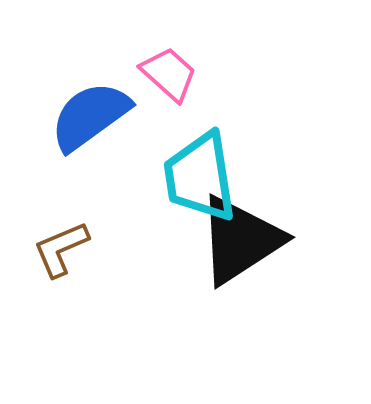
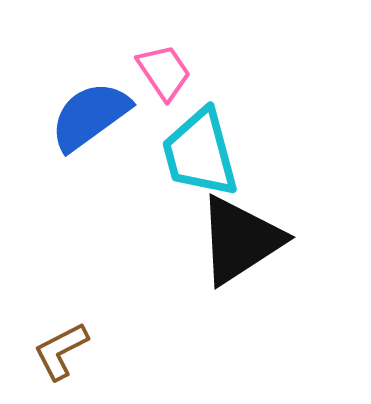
pink trapezoid: moved 5 px left, 2 px up; rotated 14 degrees clockwise
cyan trapezoid: moved 24 px up; rotated 6 degrees counterclockwise
brown L-shape: moved 102 px down; rotated 4 degrees counterclockwise
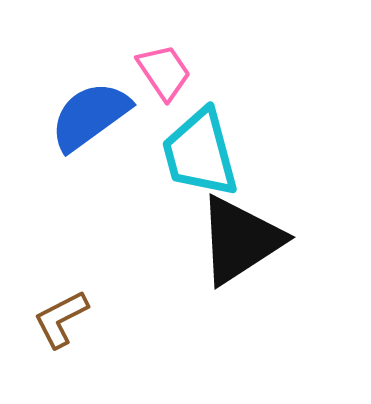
brown L-shape: moved 32 px up
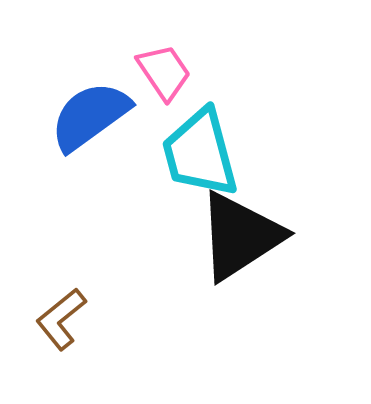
black triangle: moved 4 px up
brown L-shape: rotated 12 degrees counterclockwise
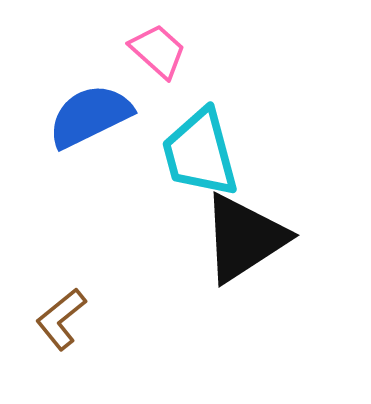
pink trapezoid: moved 6 px left, 21 px up; rotated 14 degrees counterclockwise
blue semicircle: rotated 10 degrees clockwise
black triangle: moved 4 px right, 2 px down
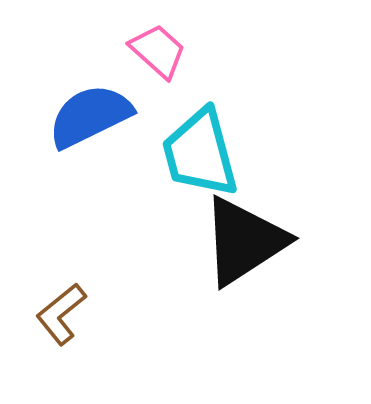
black triangle: moved 3 px down
brown L-shape: moved 5 px up
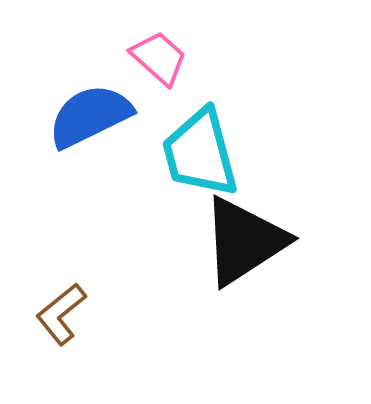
pink trapezoid: moved 1 px right, 7 px down
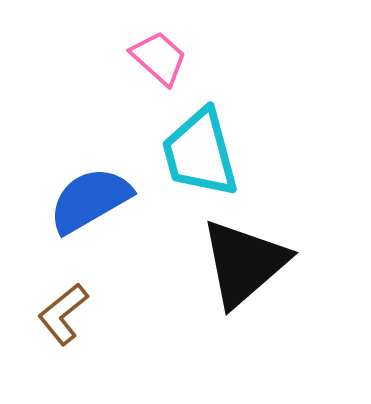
blue semicircle: moved 84 px down; rotated 4 degrees counterclockwise
black triangle: moved 22 px down; rotated 8 degrees counterclockwise
brown L-shape: moved 2 px right
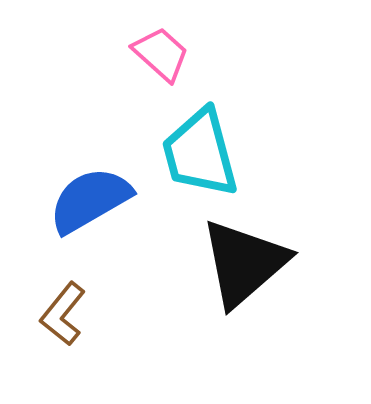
pink trapezoid: moved 2 px right, 4 px up
brown L-shape: rotated 12 degrees counterclockwise
